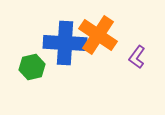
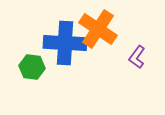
orange cross: moved 6 px up
green hexagon: rotated 20 degrees clockwise
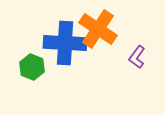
green hexagon: rotated 15 degrees clockwise
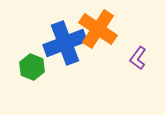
blue cross: rotated 24 degrees counterclockwise
purple L-shape: moved 1 px right, 1 px down
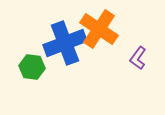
orange cross: moved 1 px right
green hexagon: rotated 15 degrees counterclockwise
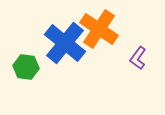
blue cross: rotated 30 degrees counterclockwise
green hexagon: moved 6 px left
